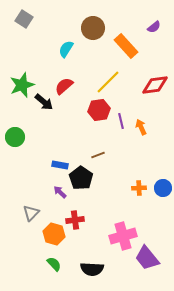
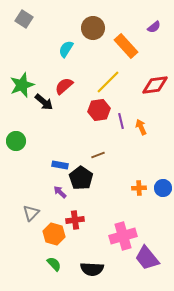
green circle: moved 1 px right, 4 px down
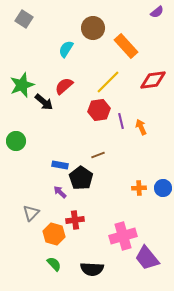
purple semicircle: moved 3 px right, 15 px up
red diamond: moved 2 px left, 5 px up
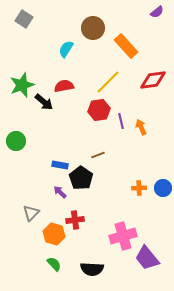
red semicircle: rotated 30 degrees clockwise
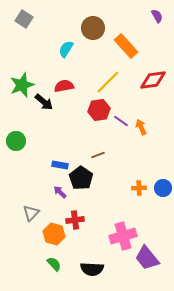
purple semicircle: moved 4 px down; rotated 80 degrees counterclockwise
purple line: rotated 42 degrees counterclockwise
